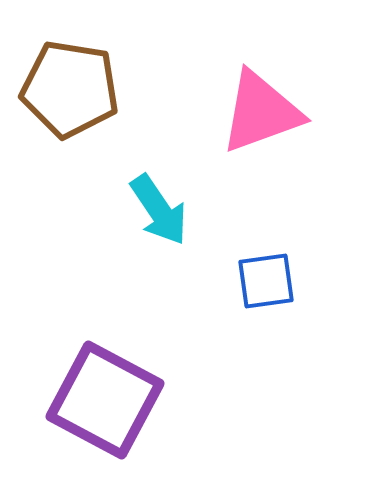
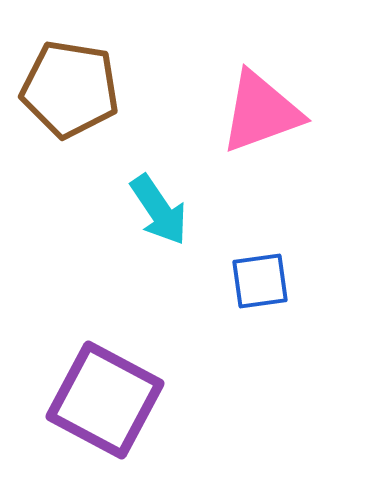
blue square: moved 6 px left
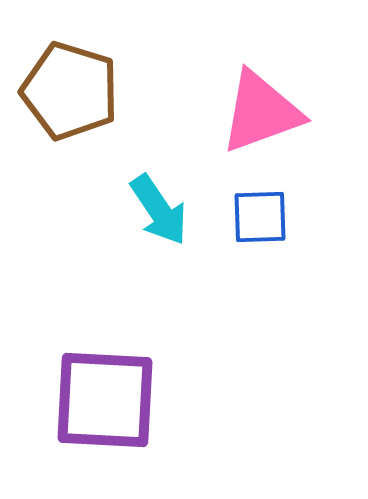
brown pentagon: moved 2 px down; rotated 8 degrees clockwise
blue square: moved 64 px up; rotated 6 degrees clockwise
purple square: rotated 25 degrees counterclockwise
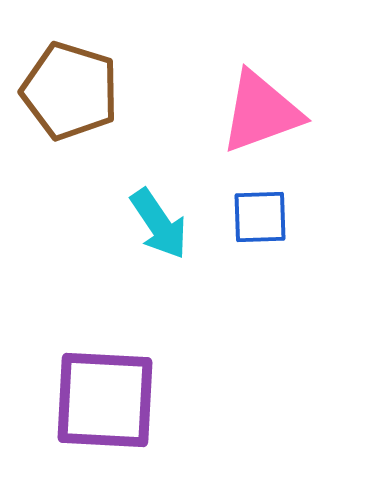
cyan arrow: moved 14 px down
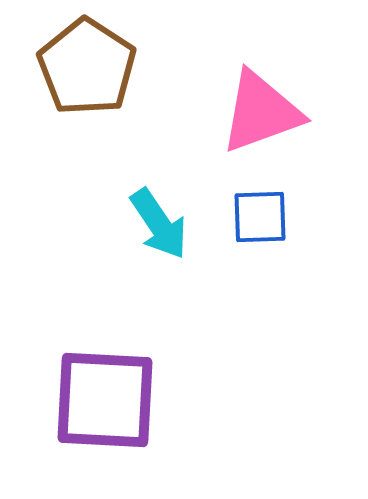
brown pentagon: moved 17 px right, 24 px up; rotated 16 degrees clockwise
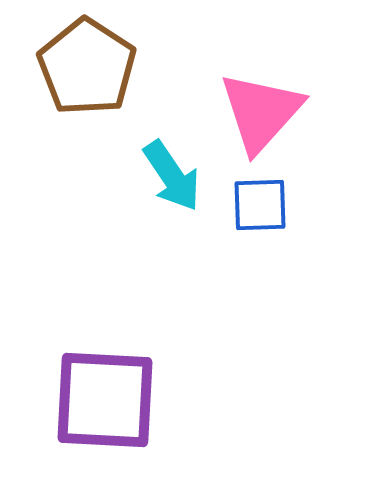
pink triangle: rotated 28 degrees counterclockwise
blue square: moved 12 px up
cyan arrow: moved 13 px right, 48 px up
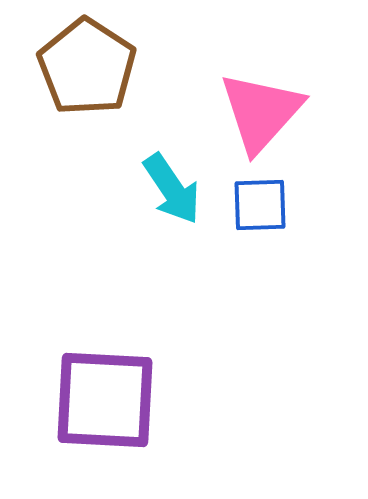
cyan arrow: moved 13 px down
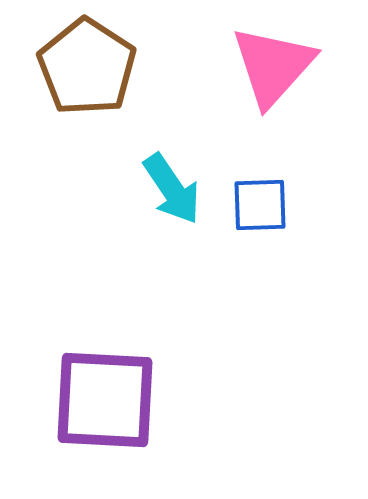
pink triangle: moved 12 px right, 46 px up
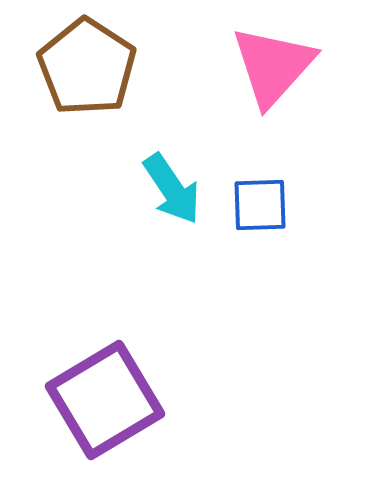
purple square: rotated 34 degrees counterclockwise
